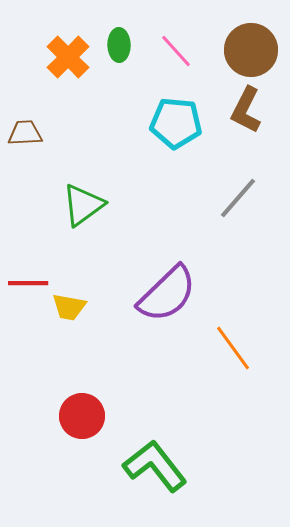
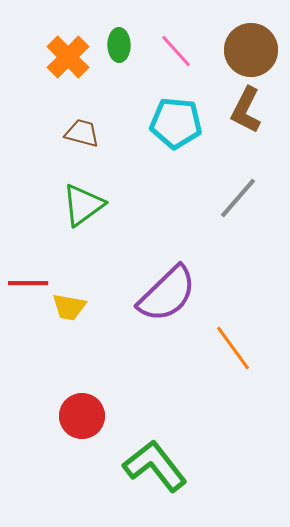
brown trapezoid: moved 57 px right; rotated 18 degrees clockwise
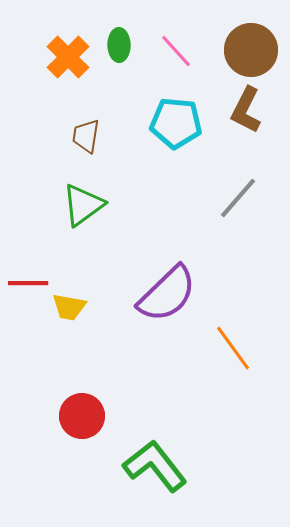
brown trapezoid: moved 4 px right, 3 px down; rotated 96 degrees counterclockwise
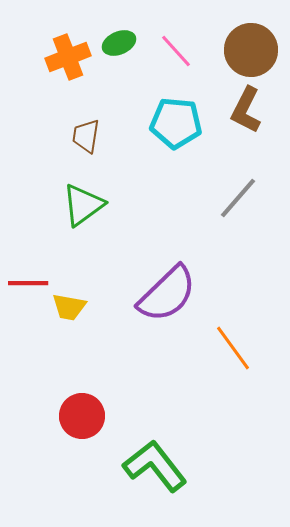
green ellipse: moved 2 px up; rotated 68 degrees clockwise
orange cross: rotated 24 degrees clockwise
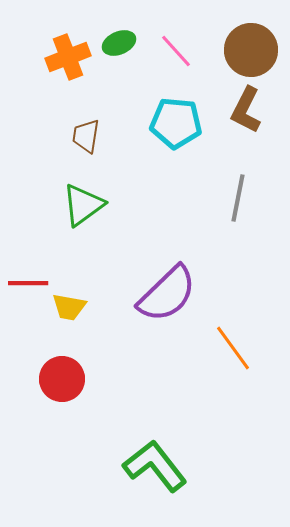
gray line: rotated 30 degrees counterclockwise
red circle: moved 20 px left, 37 px up
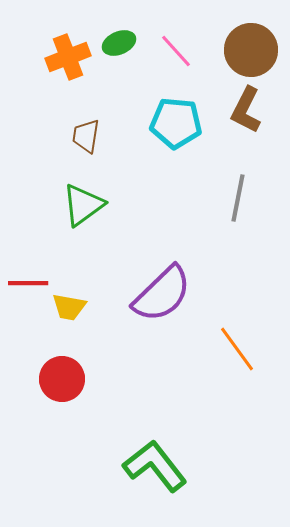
purple semicircle: moved 5 px left
orange line: moved 4 px right, 1 px down
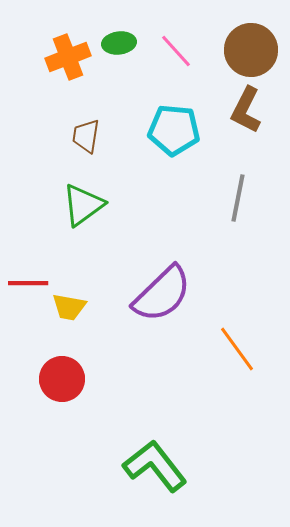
green ellipse: rotated 16 degrees clockwise
cyan pentagon: moved 2 px left, 7 px down
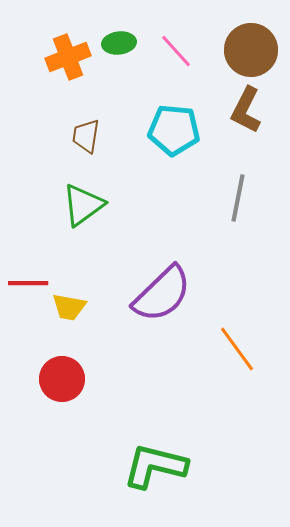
green L-shape: rotated 38 degrees counterclockwise
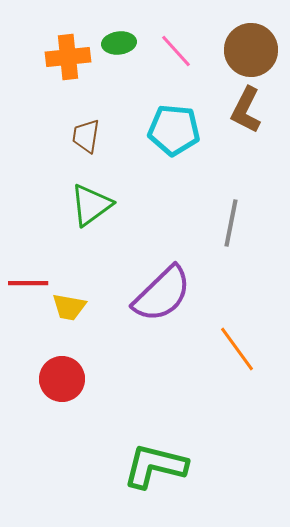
orange cross: rotated 15 degrees clockwise
gray line: moved 7 px left, 25 px down
green triangle: moved 8 px right
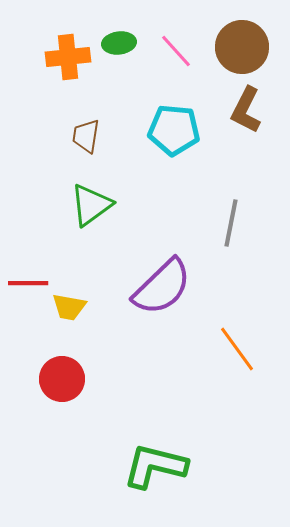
brown circle: moved 9 px left, 3 px up
purple semicircle: moved 7 px up
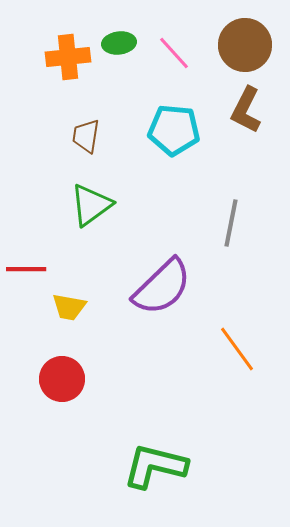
brown circle: moved 3 px right, 2 px up
pink line: moved 2 px left, 2 px down
red line: moved 2 px left, 14 px up
